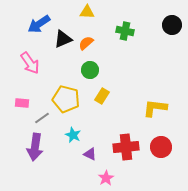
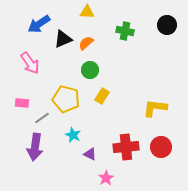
black circle: moved 5 px left
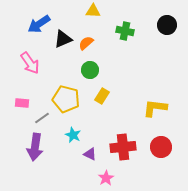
yellow triangle: moved 6 px right, 1 px up
red cross: moved 3 px left
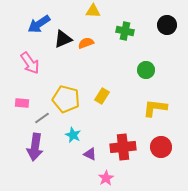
orange semicircle: rotated 21 degrees clockwise
green circle: moved 56 px right
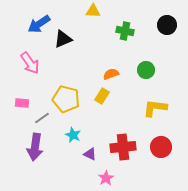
orange semicircle: moved 25 px right, 31 px down
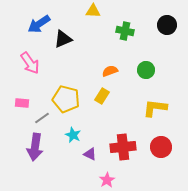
orange semicircle: moved 1 px left, 3 px up
pink star: moved 1 px right, 2 px down
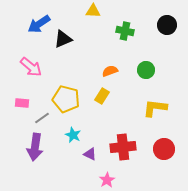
pink arrow: moved 1 px right, 4 px down; rotated 15 degrees counterclockwise
red circle: moved 3 px right, 2 px down
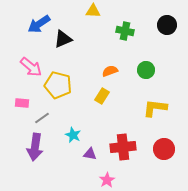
yellow pentagon: moved 8 px left, 14 px up
purple triangle: rotated 16 degrees counterclockwise
